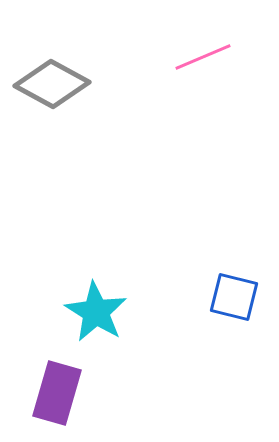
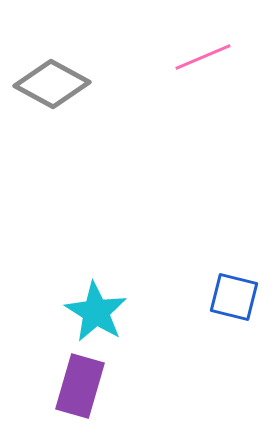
purple rectangle: moved 23 px right, 7 px up
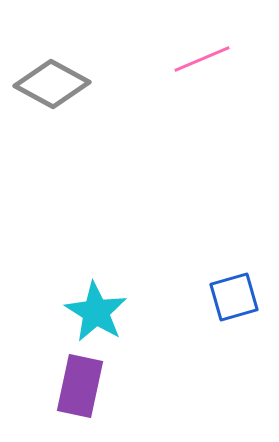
pink line: moved 1 px left, 2 px down
blue square: rotated 30 degrees counterclockwise
purple rectangle: rotated 4 degrees counterclockwise
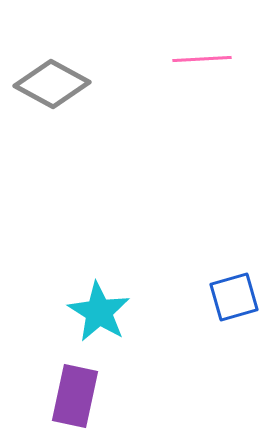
pink line: rotated 20 degrees clockwise
cyan star: moved 3 px right
purple rectangle: moved 5 px left, 10 px down
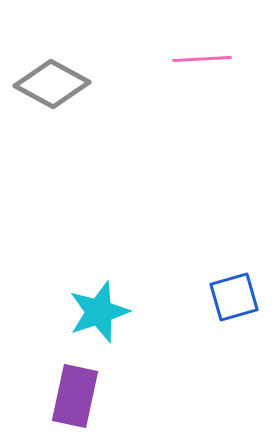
cyan star: rotated 22 degrees clockwise
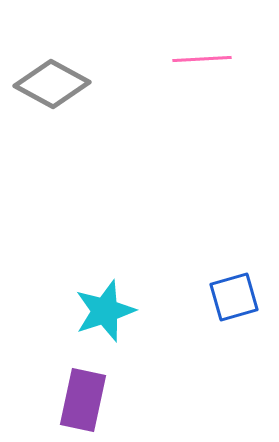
cyan star: moved 6 px right, 1 px up
purple rectangle: moved 8 px right, 4 px down
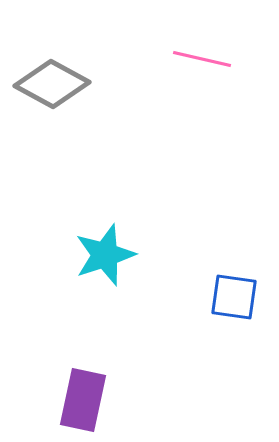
pink line: rotated 16 degrees clockwise
blue square: rotated 24 degrees clockwise
cyan star: moved 56 px up
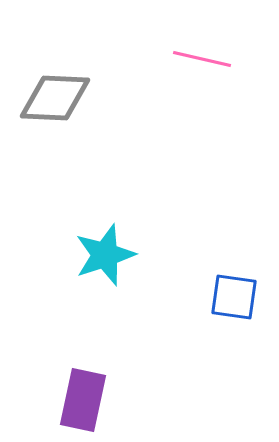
gray diamond: moved 3 px right, 14 px down; rotated 26 degrees counterclockwise
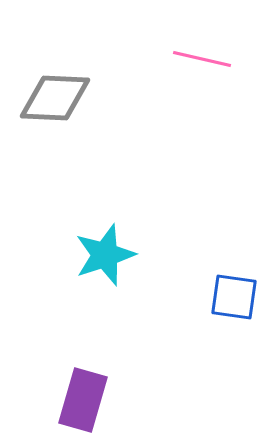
purple rectangle: rotated 4 degrees clockwise
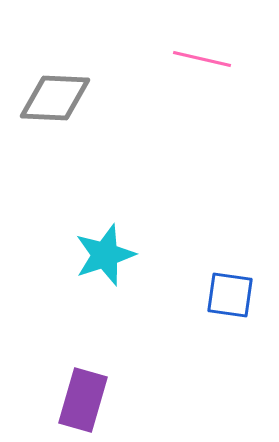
blue square: moved 4 px left, 2 px up
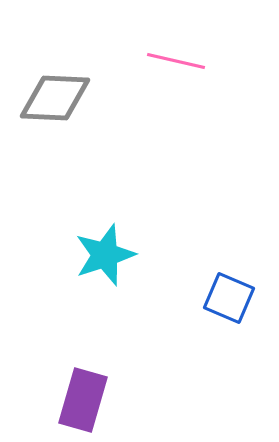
pink line: moved 26 px left, 2 px down
blue square: moved 1 px left, 3 px down; rotated 15 degrees clockwise
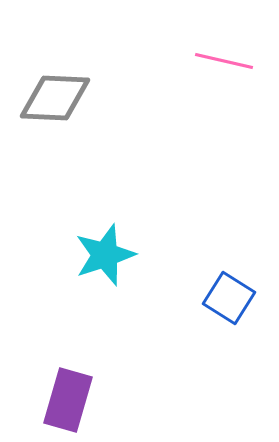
pink line: moved 48 px right
blue square: rotated 9 degrees clockwise
purple rectangle: moved 15 px left
